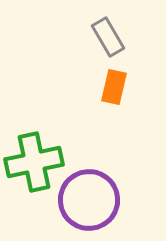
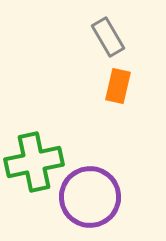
orange rectangle: moved 4 px right, 1 px up
purple circle: moved 1 px right, 3 px up
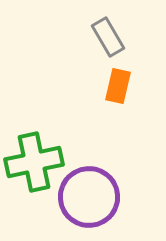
purple circle: moved 1 px left
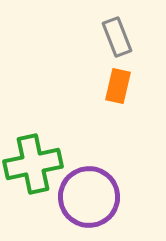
gray rectangle: moved 9 px right; rotated 9 degrees clockwise
green cross: moved 1 px left, 2 px down
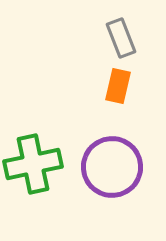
gray rectangle: moved 4 px right, 1 px down
purple circle: moved 23 px right, 30 px up
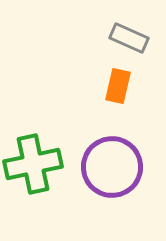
gray rectangle: moved 8 px right; rotated 45 degrees counterclockwise
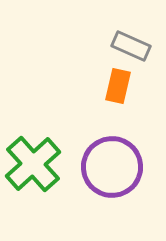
gray rectangle: moved 2 px right, 8 px down
green cross: rotated 30 degrees counterclockwise
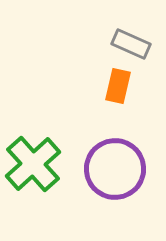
gray rectangle: moved 2 px up
purple circle: moved 3 px right, 2 px down
